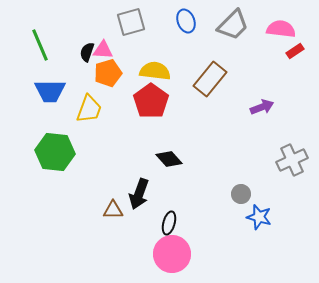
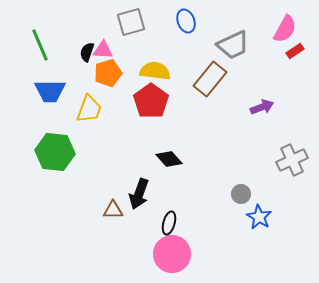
gray trapezoid: moved 20 px down; rotated 20 degrees clockwise
pink semicircle: moved 4 px right; rotated 112 degrees clockwise
blue star: rotated 15 degrees clockwise
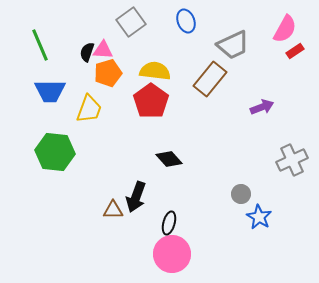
gray square: rotated 20 degrees counterclockwise
black arrow: moved 3 px left, 3 px down
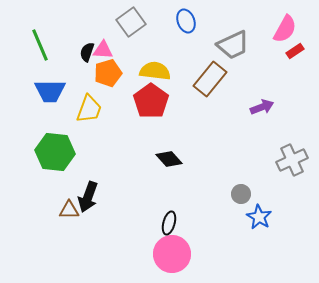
black arrow: moved 48 px left
brown triangle: moved 44 px left
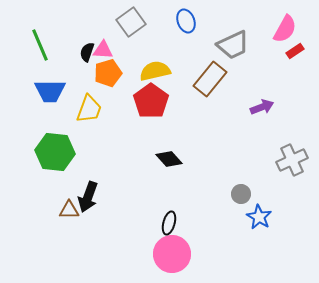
yellow semicircle: rotated 20 degrees counterclockwise
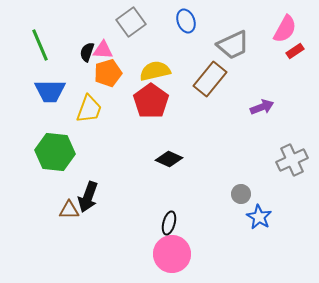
black diamond: rotated 24 degrees counterclockwise
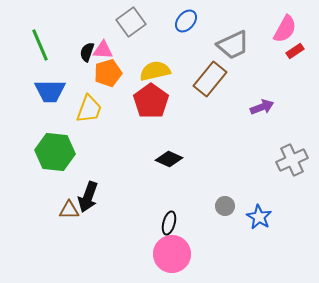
blue ellipse: rotated 60 degrees clockwise
gray circle: moved 16 px left, 12 px down
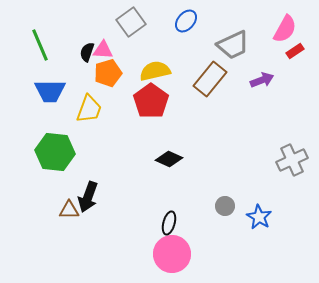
purple arrow: moved 27 px up
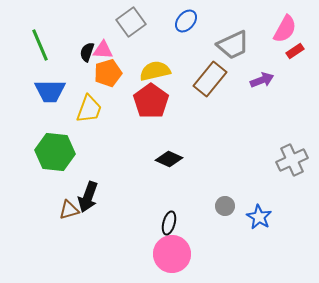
brown triangle: rotated 15 degrees counterclockwise
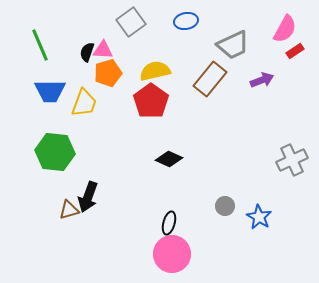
blue ellipse: rotated 40 degrees clockwise
yellow trapezoid: moved 5 px left, 6 px up
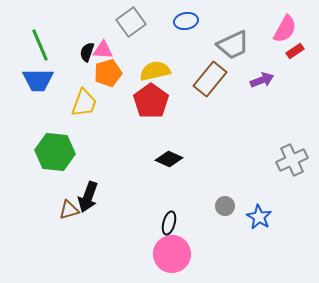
blue trapezoid: moved 12 px left, 11 px up
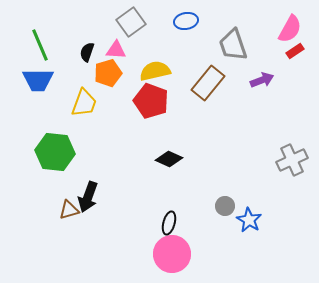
pink semicircle: moved 5 px right
gray trapezoid: rotated 96 degrees clockwise
pink triangle: moved 13 px right
brown rectangle: moved 2 px left, 4 px down
red pentagon: rotated 16 degrees counterclockwise
blue star: moved 10 px left, 3 px down
